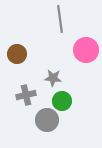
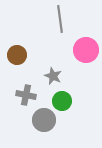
brown circle: moved 1 px down
gray star: moved 2 px up; rotated 18 degrees clockwise
gray cross: rotated 24 degrees clockwise
gray circle: moved 3 px left
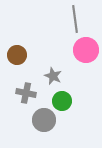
gray line: moved 15 px right
gray cross: moved 2 px up
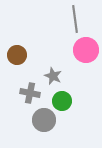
gray cross: moved 4 px right
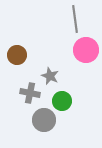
gray star: moved 3 px left
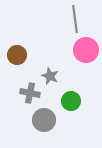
green circle: moved 9 px right
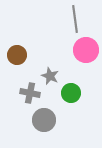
green circle: moved 8 px up
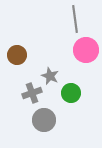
gray cross: moved 2 px right; rotated 30 degrees counterclockwise
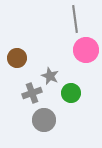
brown circle: moved 3 px down
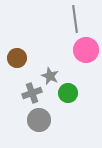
green circle: moved 3 px left
gray circle: moved 5 px left
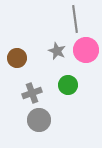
gray star: moved 7 px right, 25 px up
green circle: moved 8 px up
